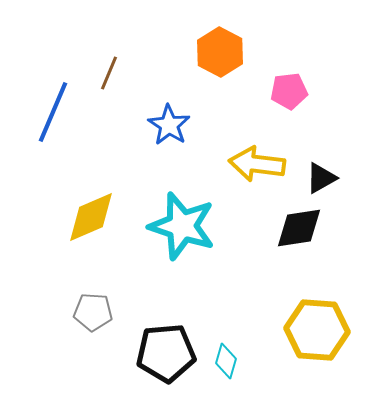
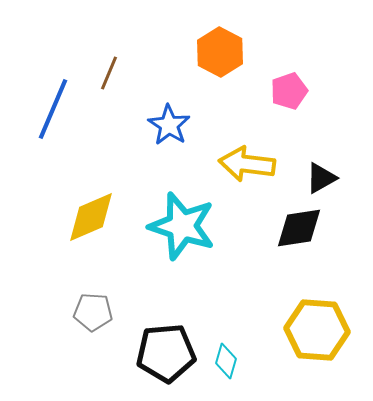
pink pentagon: rotated 12 degrees counterclockwise
blue line: moved 3 px up
yellow arrow: moved 10 px left
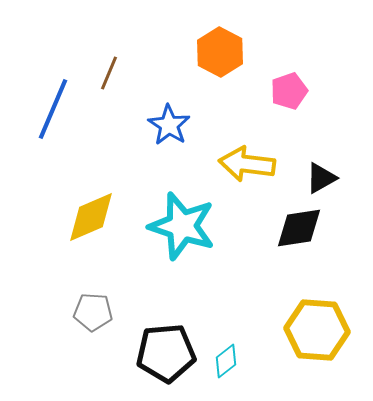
cyan diamond: rotated 36 degrees clockwise
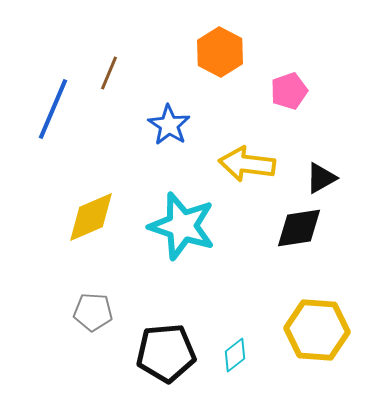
cyan diamond: moved 9 px right, 6 px up
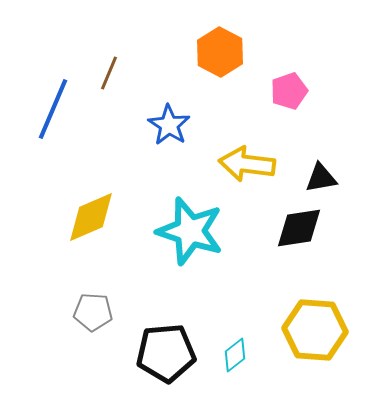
black triangle: rotated 20 degrees clockwise
cyan star: moved 8 px right, 5 px down
yellow hexagon: moved 2 px left
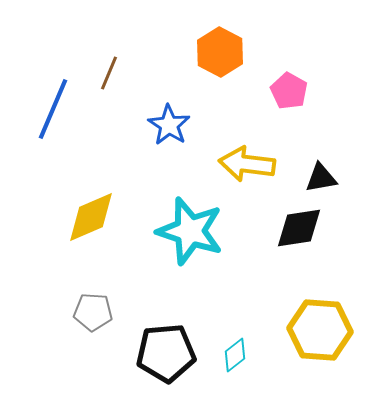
pink pentagon: rotated 24 degrees counterclockwise
yellow hexagon: moved 5 px right
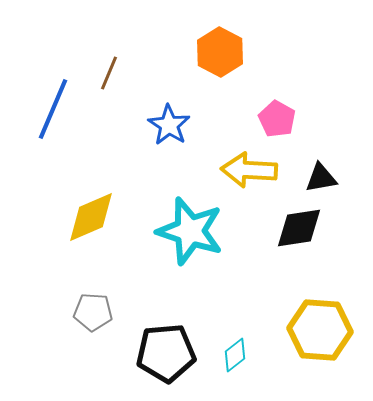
pink pentagon: moved 12 px left, 28 px down
yellow arrow: moved 2 px right, 6 px down; rotated 4 degrees counterclockwise
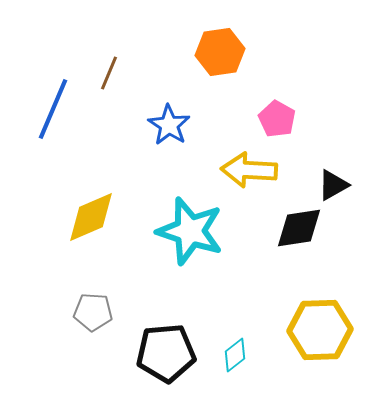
orange hexagon: rotated 24 degrees clockwise
black triangle: moved 12 px right, 7 px down; rotated 20 degrees counterclockwise
yellow hexagon: rotated 6 degrees counterclockwise
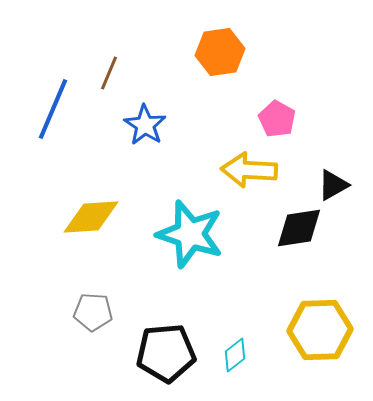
blue star: moved 24 px left
yellow diamond: rotated 20 degrees clockwise
cyan star: moved 3 px down
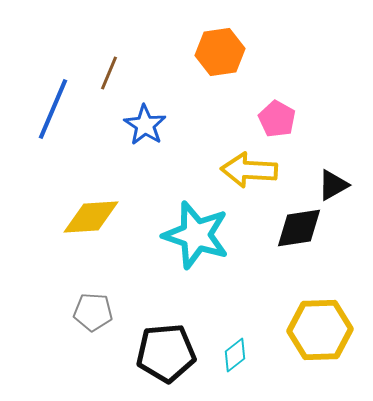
cyan star: moved 6 px right, 1 px down
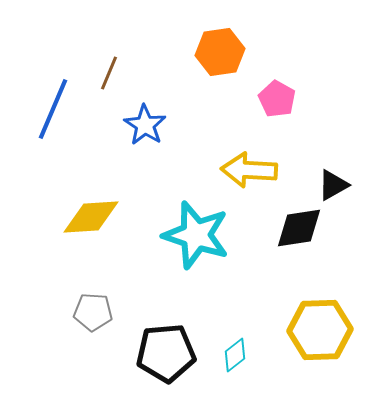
pink pentagon: moved 20 px up
